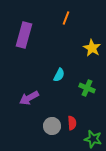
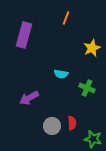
yellow star: rotated 18 degrees clockwise
cyan semicircle: moved 2 px right, 1 px up; rotated 72 degrees clockwise
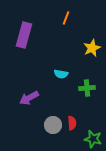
green cross: rotated 28 degrees counterclockwise
gray circle: moved 1 px right, 1 px up
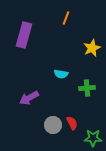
red semicircle: rotated 24 degrees counterclockwise
green star: moved 1 px up; rotated 12 degrees counterclockwise
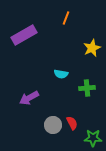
purple rectangle: rotated 45 degrees clockwise
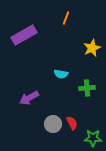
gray circle: moved 1 px up
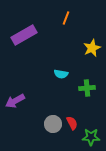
purple arrow: moved 14 px left, 3 px down
green star: moved 2 px left, 1 px up
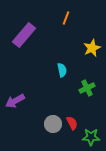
purple rectangle: rotated 20 degrees counterclockwise
cyan semicircle: moved 1 px right, 4 px up; rotated 112 degrees counterclockwise
green cross: rotated 21 degrees counterclockwise
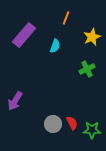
yellow star: moved 11 px up
cyan semicircle: moved 7 px left, 24 px up; rotated 32 degrees clockwise
green cross: moved 19 px up
purple arrow: rotated 30 degrees counterclockwise
green star: moved 1 px right, 7 px up
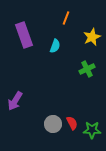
purple rectangle: rotated 60 degrees counterclockwise
